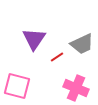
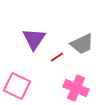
pink square: rotated 12 degrees clockwise
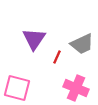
red line: rotated 32 degrees counterclockwise
pink square: moved 2 px down; rotated 12 degrees counterclockwise
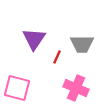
gray trapezoid: rotated 25 degrees clockwise
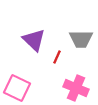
purple triangle: moved 1 px down; rotated 20 degrees counterclockwise
gray trapezoid: moved 1 px left, 5 px up
pink square: rotated 12 degrees clockwise
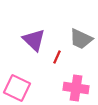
gray trapezoid: rotated 25 degrees clockwise
pink cross: rotated 15 degrees counterclockwise
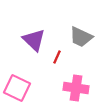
gray trapezoid: moved 2 px up
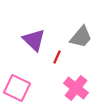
gray trapezoid: rotated 75 degrees counterclockwise
pink cross: rotated 30 degrees clockwise
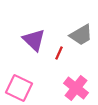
gray trapezoid: moved 2 px up; rotated 20 degrees clockwise
red line: moved 2 px right, 4 px up
pink square: moved 2 px right
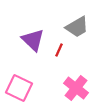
gray trapezoid: moved 4 px left, 8 px up
purple triangle: moved 1 px left
red line: moved 3 px up
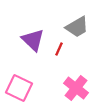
red line: moved 1 px up
